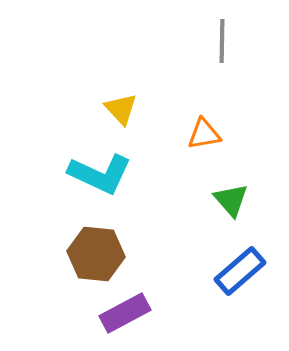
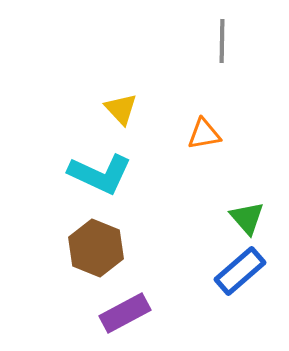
green triangle: moved 16 px right, 18 px down
brown hexagon: moved 6 px up; rotated 16 degrees clockwise
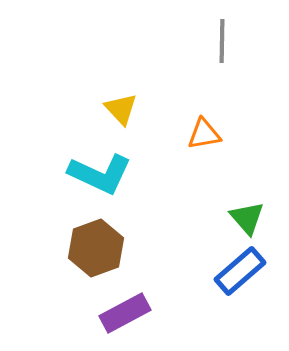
brown hexagon: rotated 18 degrees clockwise
